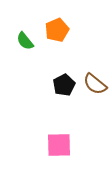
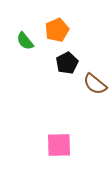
black pentagon: moved 3 px right, 22 px up
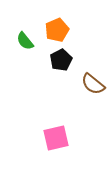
black pentagon: moved 6 px left, 3 px up
brown semicircle: moved 2 px left
pink square: moved 3 px left, 7 px up; rotated 12 degrees counterclockwise
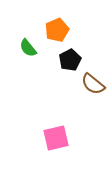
green semicircle: moved 3 px right, 7 px down
black pentagon: moved 9 px right
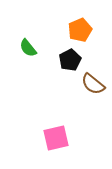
orange pentagon: moved 23 px right
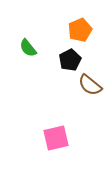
brown semicircle: moved 3 px left, 1 px down
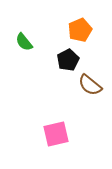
green semicircle: moved 4 px left, 6 px up
black pentagon: moved 2 px left
pink square: moved 4 px up
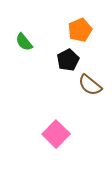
pink square: rotated 32 degrees counterclockwise
